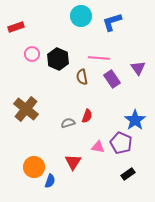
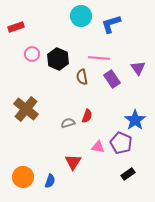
blue L-shape: moved 1 px left, 2 px down
orange circle: moved 11 px left, 10 px down
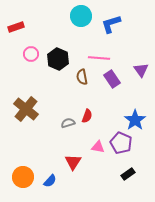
pink circle: moved 1 px left
purple triangle: moved 3 px right, 2 px down
blue semicircle: rotated 24 degrees clockwise
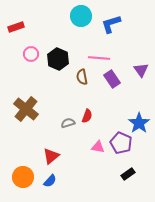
blue star: moved 4 px right, 3 px down
red triangle: moved 22 px left, 6 px up; rotated 18 degrees clockwise
